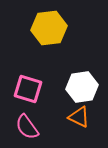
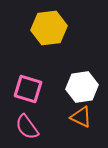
orange triangle: moved 2 px right
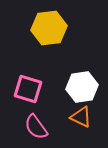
pink semicircle: moved 9 px right
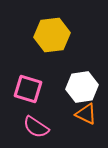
yellow hexagon: moved 3 px right, 7 px down
orange triangle: moved 5 px right, 3 px up
pink semicircle: rotated 20 degrees counterclockwise
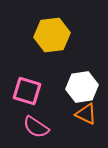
pink square: moved 1 px left, 2 px down
